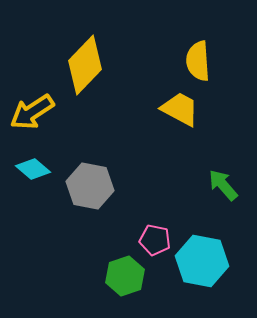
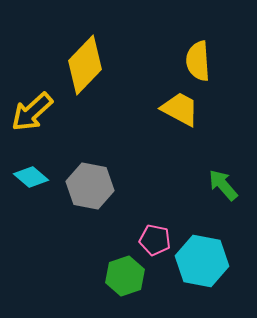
yellow arrow: rotated 9 degrees counterclockwise
cyan diamond: moved 2 px left, 8 px down
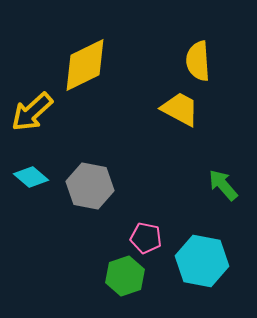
yellow diamond: rotated 20 degrees clockwise
pink pentagon: moved 9 px left, 2 px up
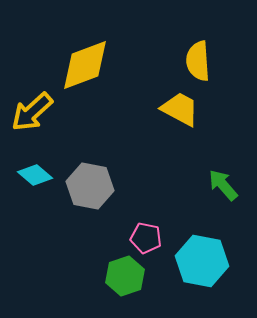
yellow diamond: rotated 6 degrees clockwise
cyan diamond: moved 4 px right, 2 px up
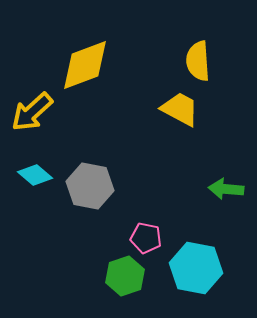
green arrow: moved 3 px right, 4 px down; rotated 44 degrees counterclockwise
cyan hexagon: moved 6 px left, 7 px down
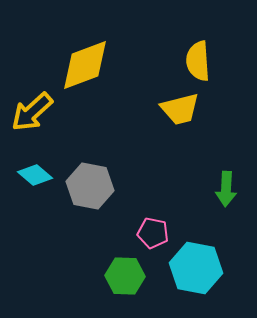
yellow trapezoid: rotated 138 degrees clockwise
green arrow: rotated 92 degrees counterclockwise
pink pentagon: moved 7 px right, 5 px up
green hexagon: rotated 21 degrees clockwise
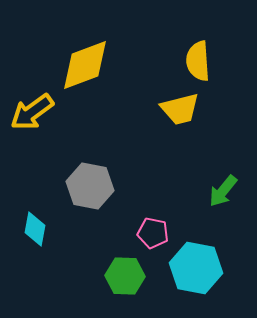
yellow arrow: rotated 6 degrees clockwise
cyan diamond: moved 54 px down; rotated 60 degrees clockwise
green arrow: moved 3 px left, 2 px down; rotated 36 degrees clockwise
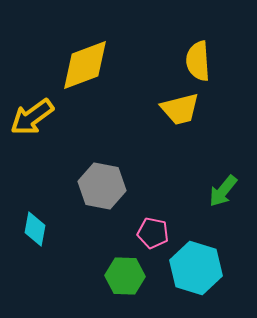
yellow arrow: moved 5 px down
gray hexagon: moved 12 px right
cyan hexagon: rotated 6 degrees clockwise
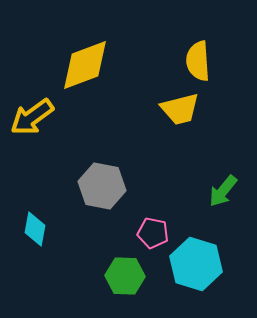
cyan hexagon: moved 4 px up
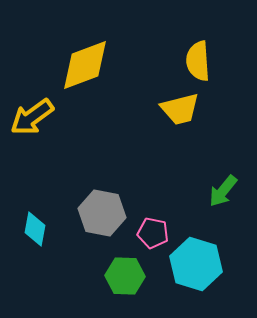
gray hexagon: moved 27 px down
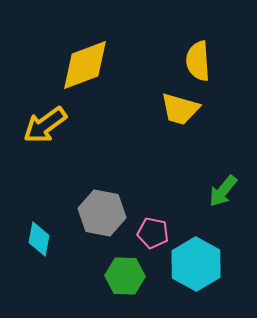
yellow trapezoid: rotated 30 degrees clockwise
yellow arrow: moved 13 px right, 8 px down
cyan diamond: moved 4 px right, 10 px down
cyan hexagon: rotated 12 degrees clockwise
